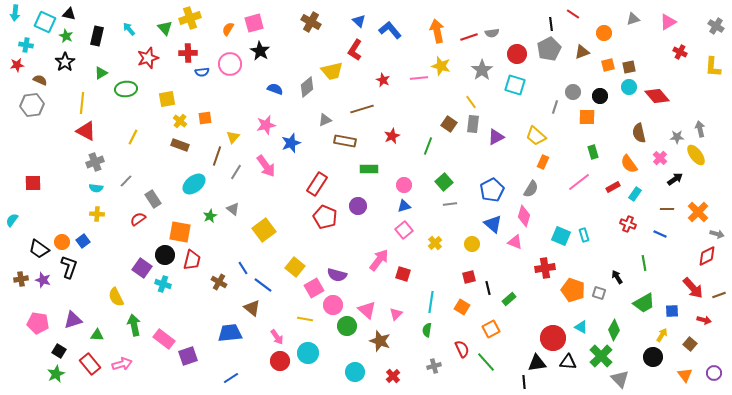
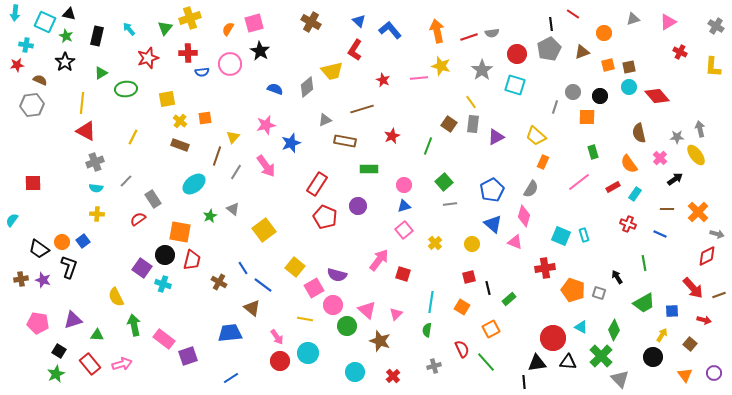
green triangle at (165, 28): rotated 21 degrees clockwise
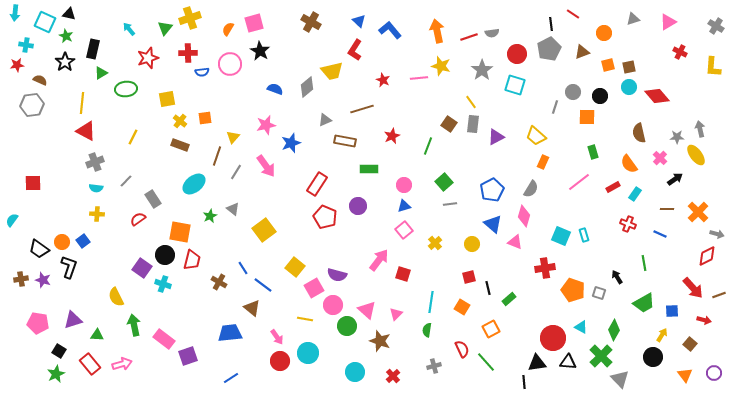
black rectangle at (97, 36): moved 4 px left, 13 px down
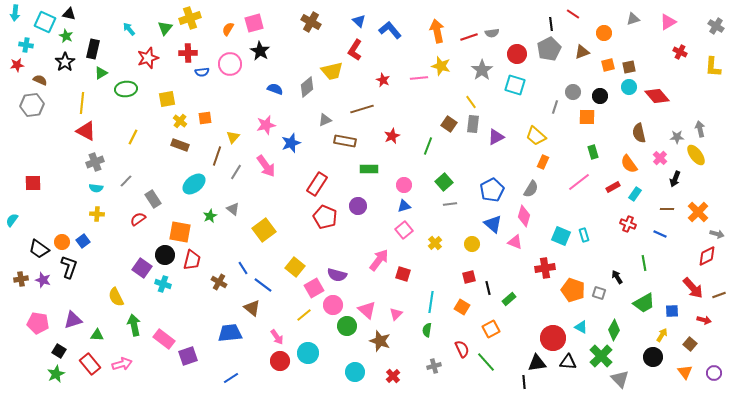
black arrow at (675, 179): rotated 147 degrees clockwise
yellow line at (305, 319): moved 1 px left, 4 px up; rotated 49 degrees counterclockwise
orange triangle at (685, 375): moved 3 px up
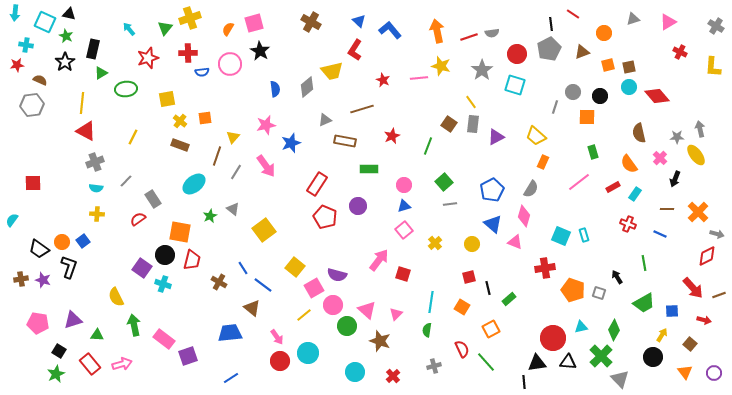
blue semicircle at (275, 89): rotated 63 degrees clockwise
cyan triangle at (581, 327): rotated 40 degrees counterclockwise
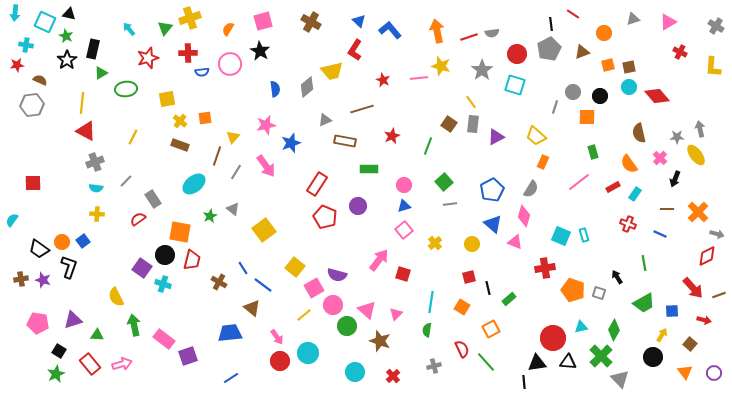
pink square at (254, 23): moved 9 px right, 2 px up
black star at (65, 62): moved 2 px right, 2 px up
